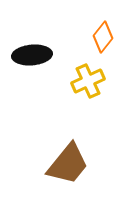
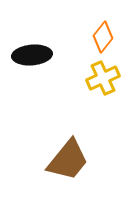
yellow cross: moved 15 px right, 3 px up
brown trapezoid: moved 4 px up
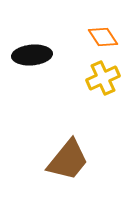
orange diamond: rotated 72 degrees counterclockwise
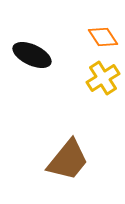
black ellipse: rotated 30 degrees clockwise
yellow cross: rotated 8 degrees counterclockwise
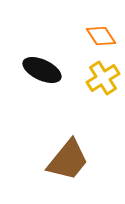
orange diamond: moved 2 px left, 1 px up
black ellipse: moved 10 px right, 15 px down
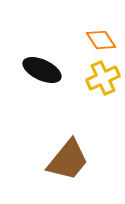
orange diamond: moved 4 px down
yellow cross: rotated 8 degrees clockwise
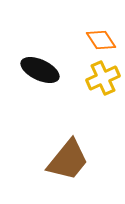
black ellipse: moved 2 px left
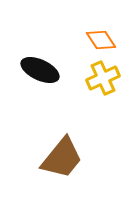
brown trapezoid: moved 6 px left, 2 px up
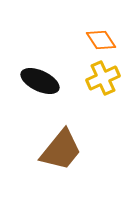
black ellipse: moved 11 px down
brown trapezoid: moved 1 px left, 8 px up
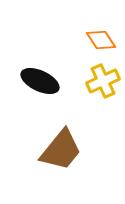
yellow cross: moved 3 px down
